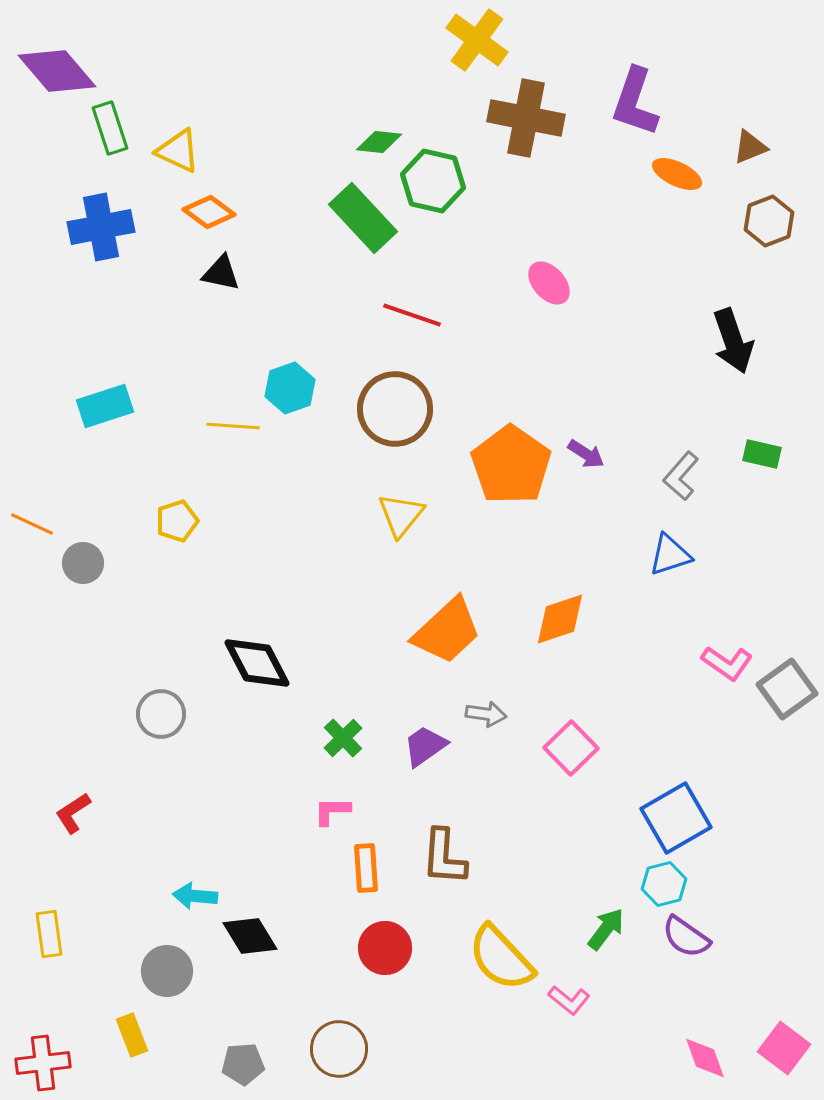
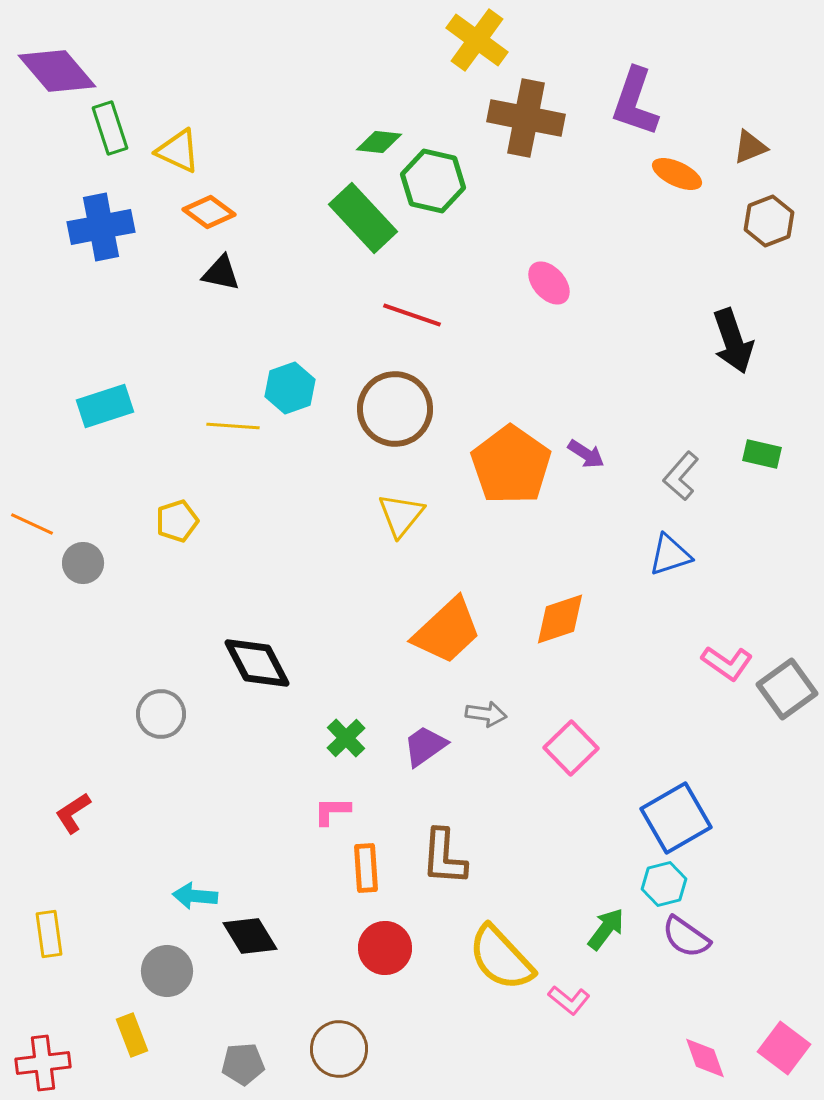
green cross at (343, 738): moved 3 px right
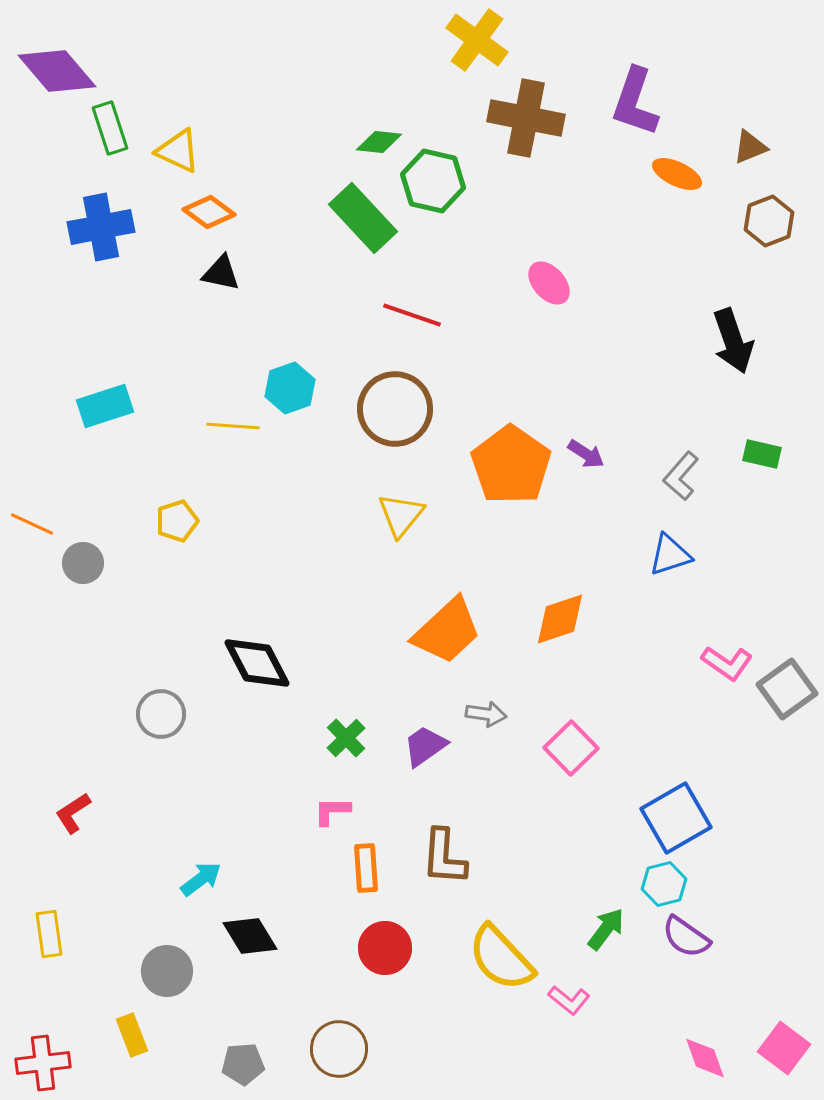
cyan arrow at (195, 896): moved 6 px right, 17 px up; rotated 138 degrees clockwise
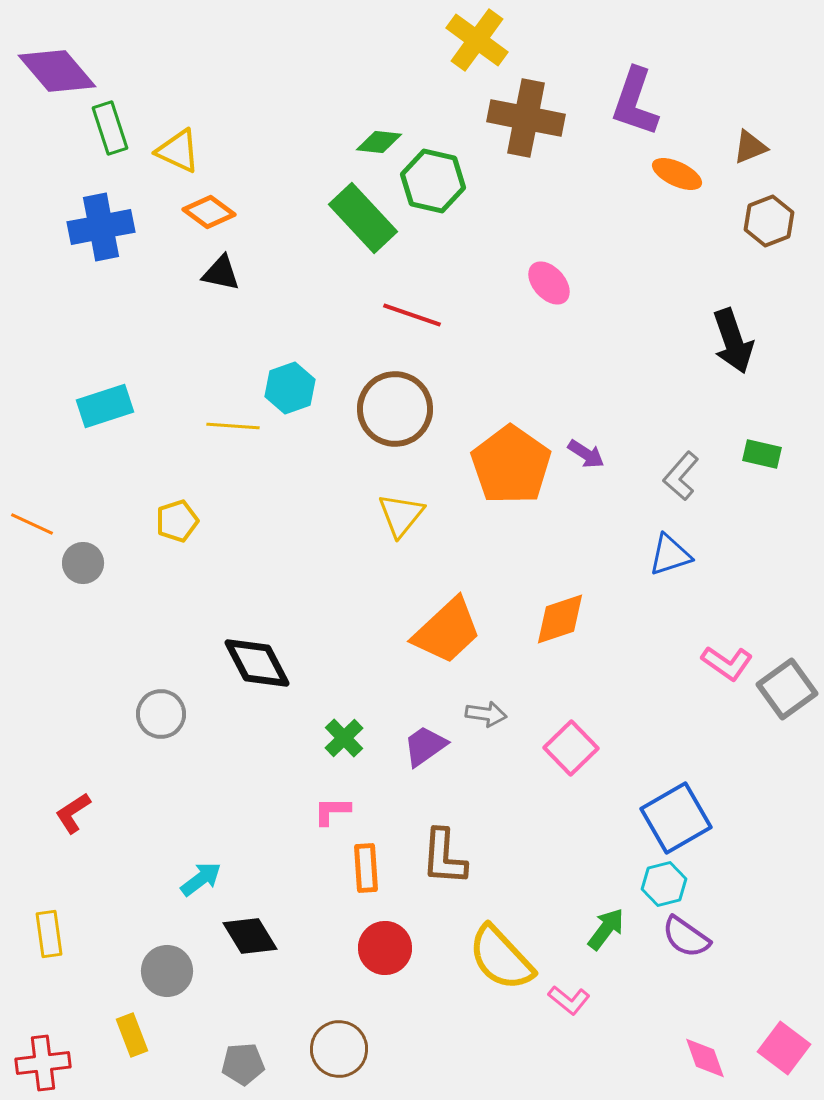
green cross at (346, 738): moved 2 px left
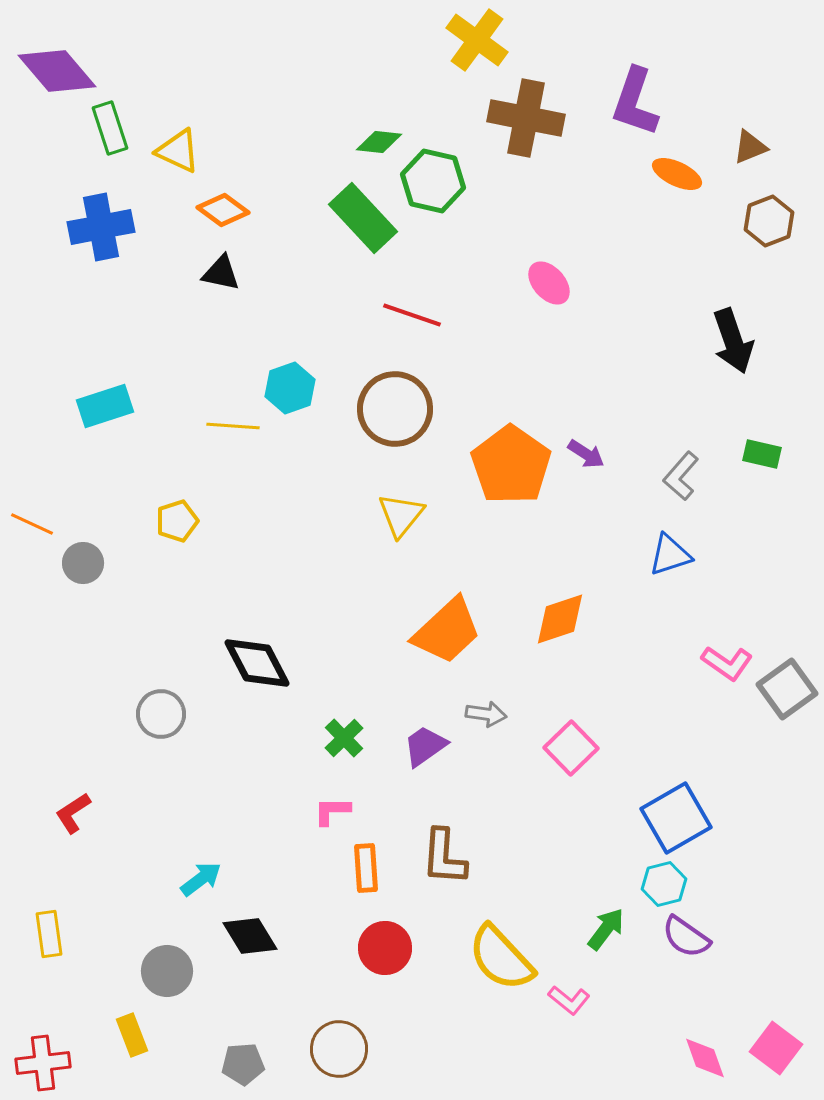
orange diamond at (209, 212): moved 14 px right, 2 px up
pink square at (784, 1048): moved 8 px left
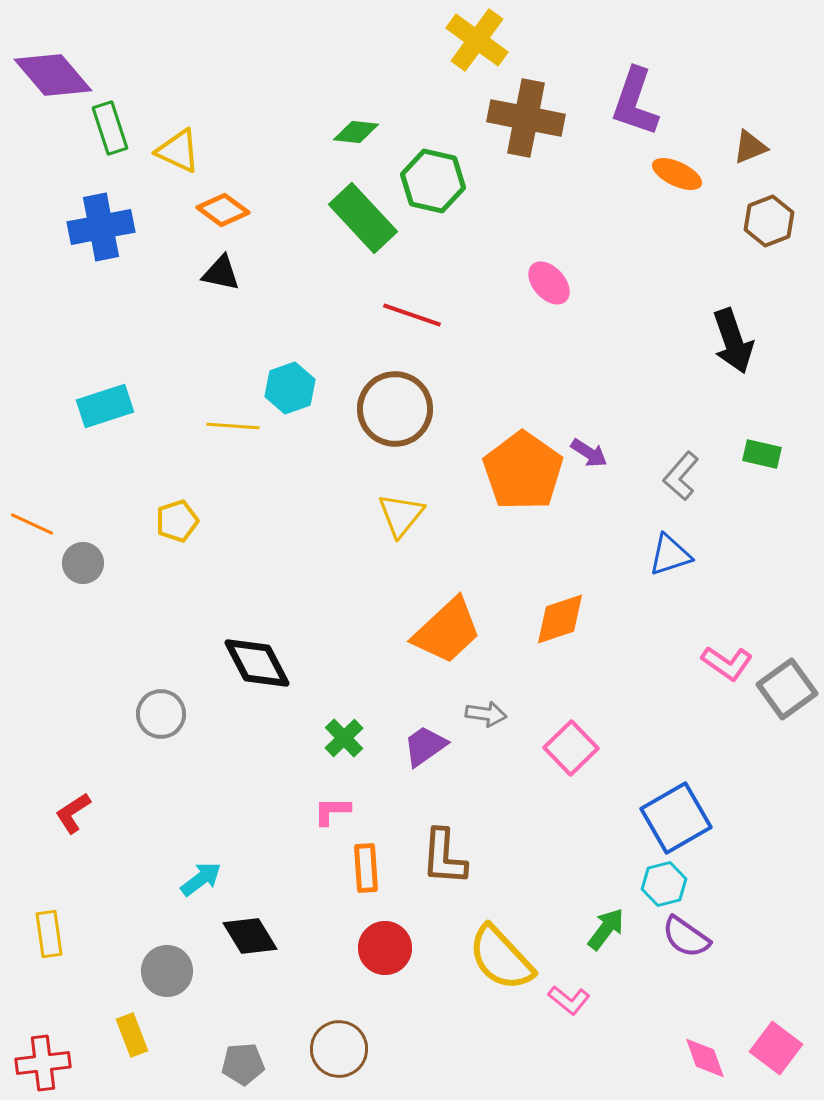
purple diamond at (57, 71): moved 4 px left, 4 px down
green diamond at (379, 142): moved 23 px left, 10 px up
purple arrow at (586, 454): moved 3 px right, 1 px up
orange pentagon at (511, 465): moved 12 px right, 6 px down
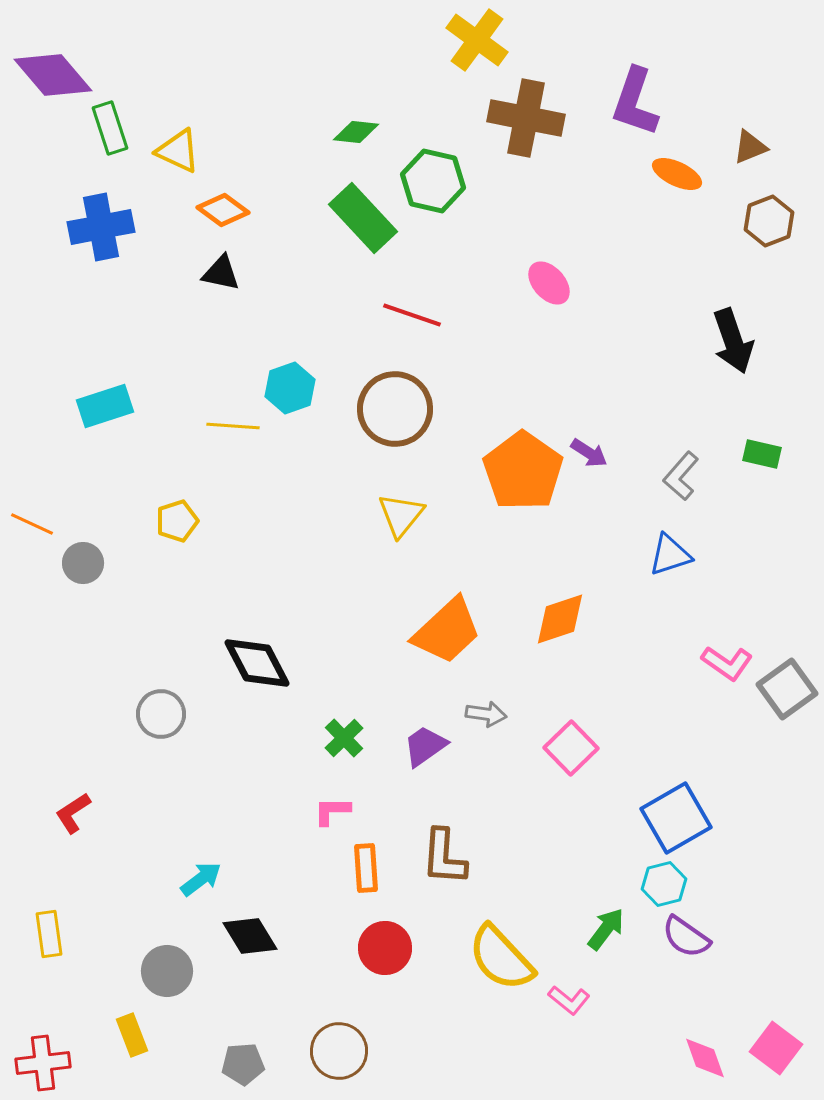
brown circle at (339, 1049): moved 2 px down
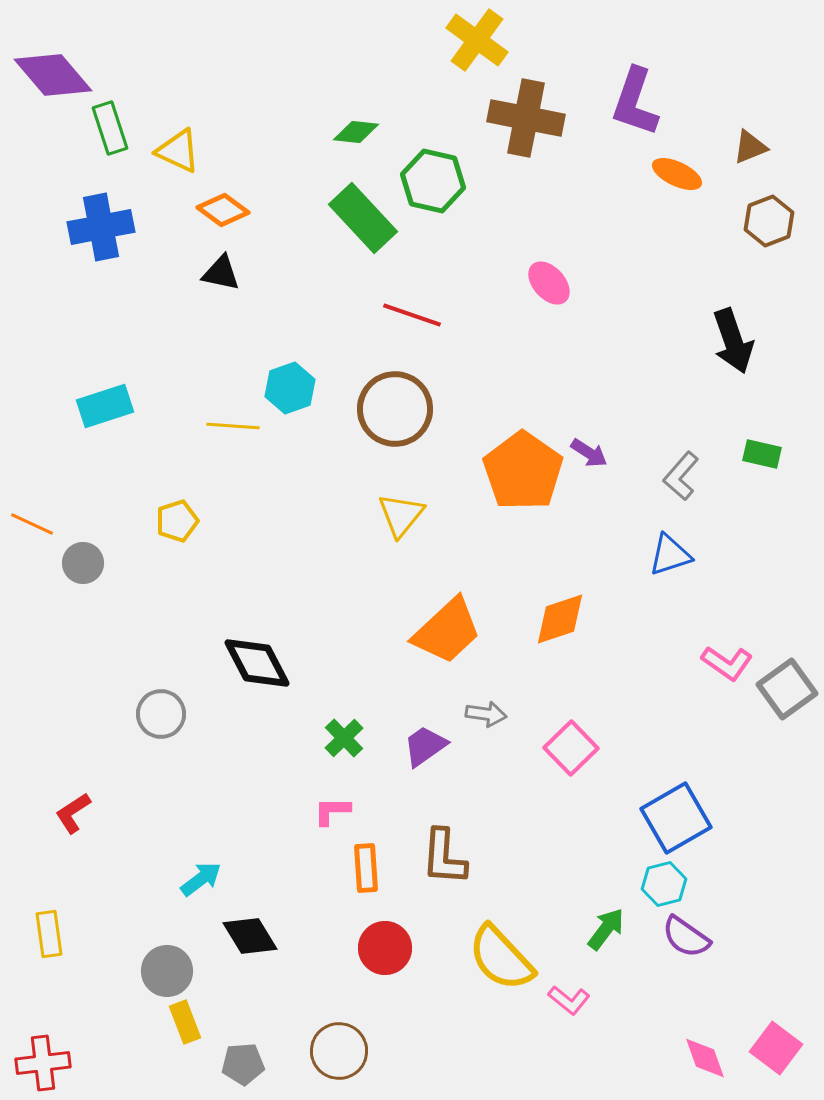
yellow rectangle at (132, 1035): moved 53 px right, 13 px up
